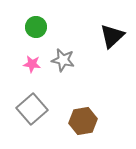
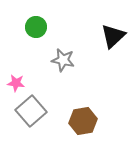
black triangle: moved 1 px right
pink star: moved 16 px left, 19 px down
gray square: moved 1 px left, 2 px down
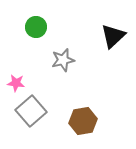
gray star: rotated 25 degrees counterclockwise
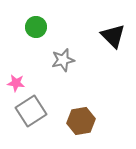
black triangle: rotated 32 degrees counterclockwise
gray square: rotated 8 degrees clockwise
brown hexagon: moved 2 px left
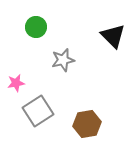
pink star: rotated 18 degrees counterclockwise
gray square: moved 7 px right
brown hexagon: moved 6 px right, 3 px down
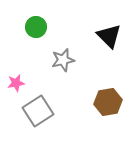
black triangle: moved 4 px left
brown hexagon: moved 21 px right, 22 px up
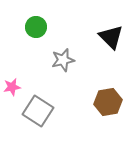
black triangle: moved 2 px right, 1 px down
pink star: moved 4 px left, 4 px down
gray square: rotated 24 degrees counterclockwise
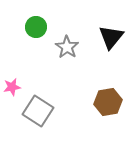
black triangle: rotated 24 degrees clockwise
gray star: moved 4 px right, 13 px up; rotated 25 degrees counterclockwise
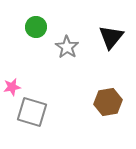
gray square: moved 6 px left, 1 px down; rotated 16 degrees counterclockwise
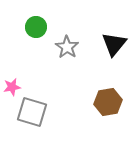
black triangle: moved 3 px right, 7 px down
